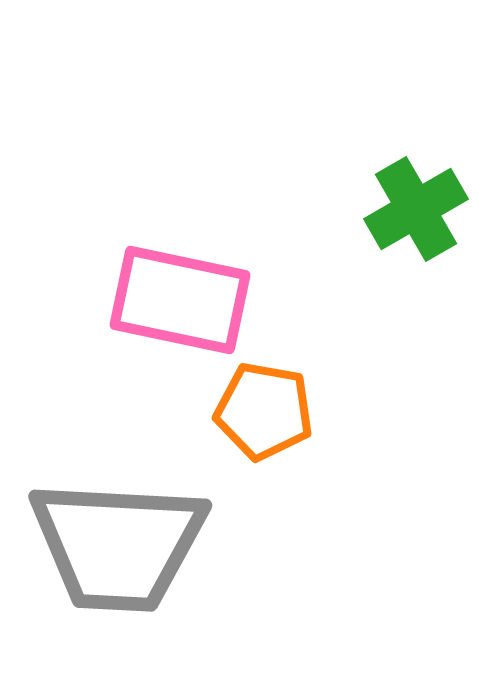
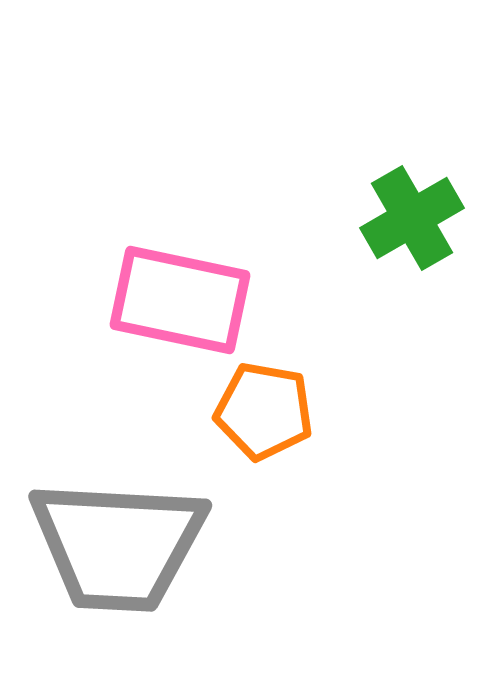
green cross: moved 4 px left, 9 px down
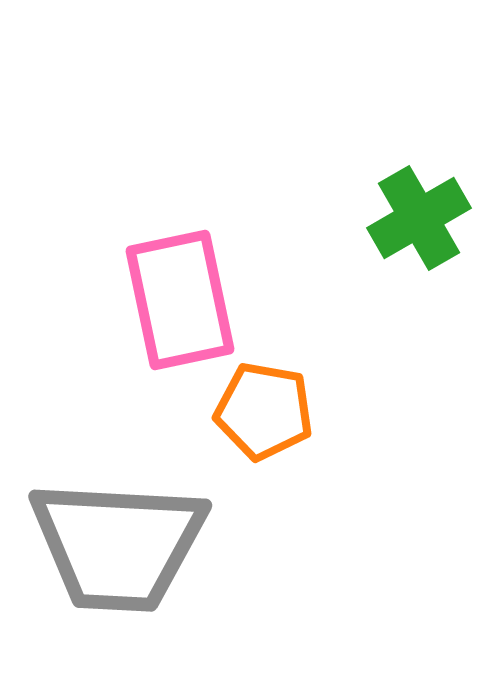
green cross: moved 7 px right
pink rectangle: rotated 66 degrees clockwise
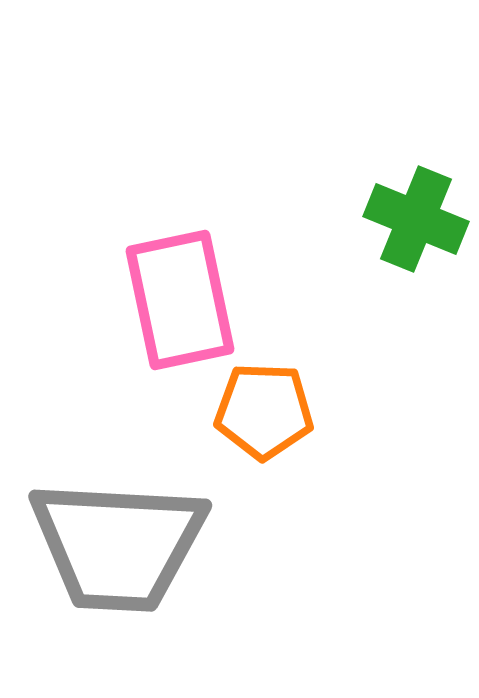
green cross: moved 3 px left, 1 px down; rotated 38 degrees counterclockwise
orange pentagon: rotated 8 degrees counterclockwise
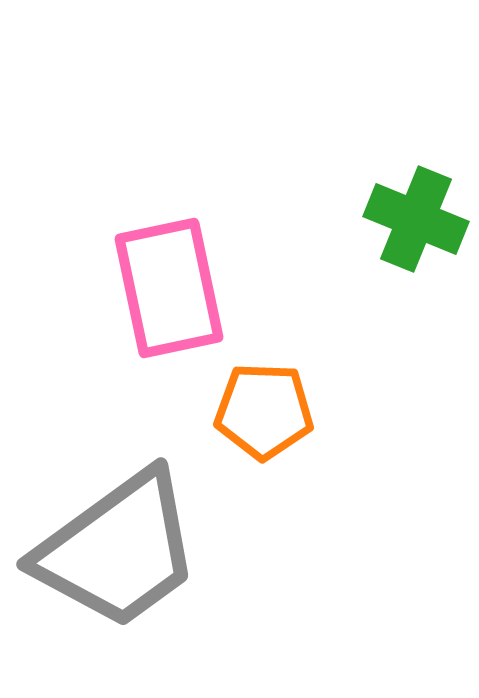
pink rectangle: moved 11 px left, 12 px up
gray trapezoid: moved 5 px down; rotated 39 degrees counterclockwise
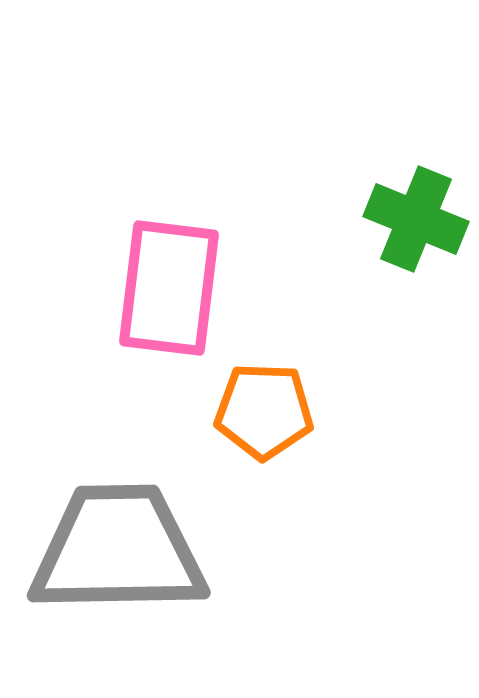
pink rectangle: rotated 19 degrees clockwise
gray trapezoid: rotated 145 degrees counterclockwise
